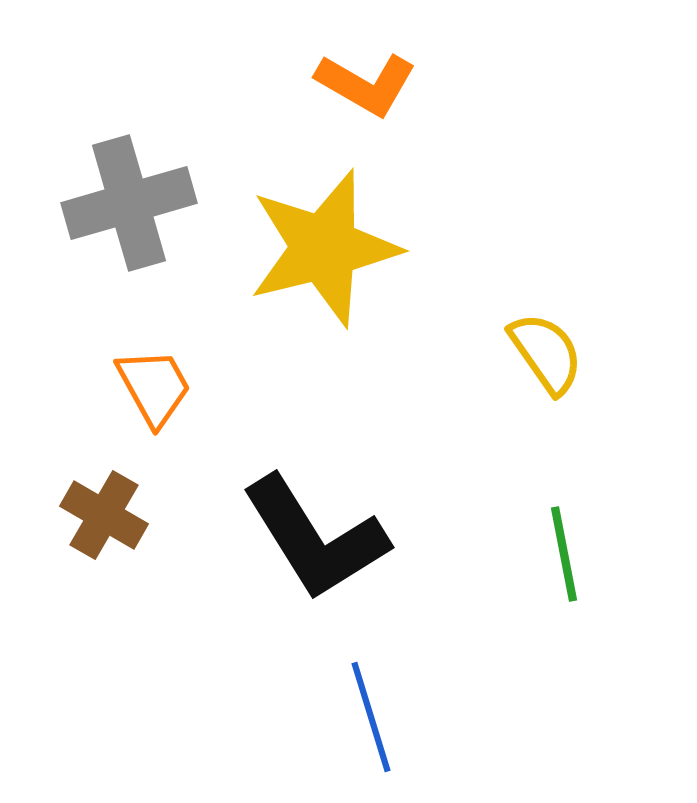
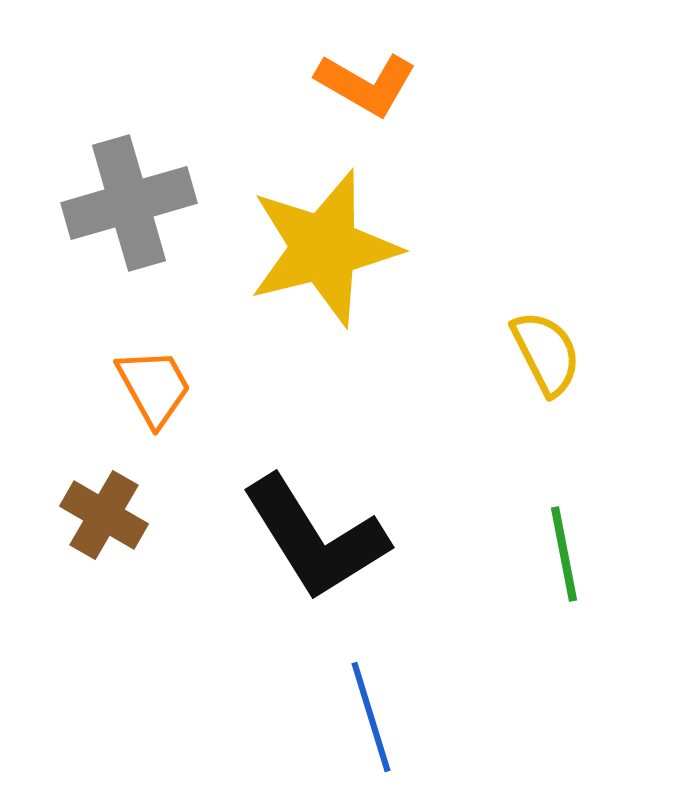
yellow semicircle: rotated 8 degrees clockwise
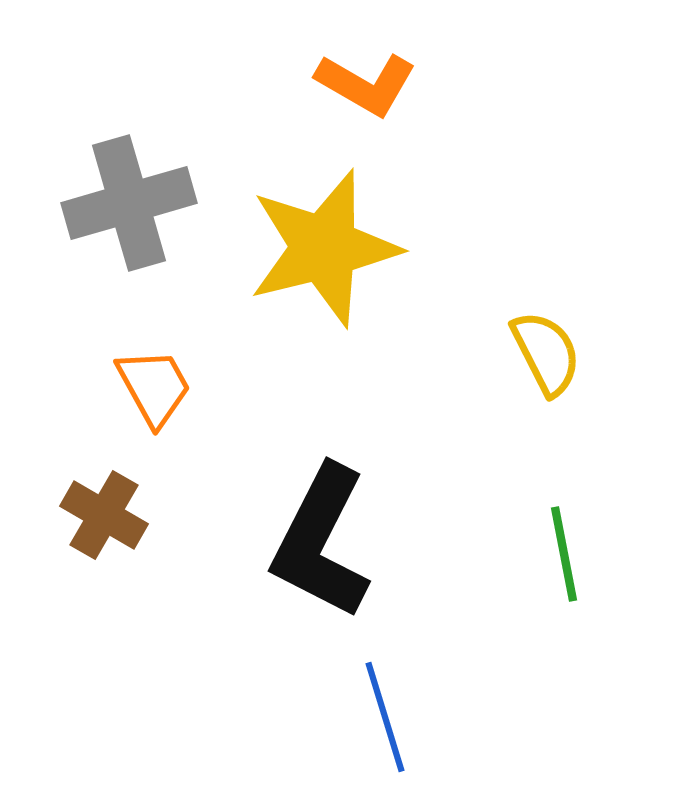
black L-shape: moved 6 px right, 4 px down; rotated 59 degrees clockwise
blue line: moved 14 px right
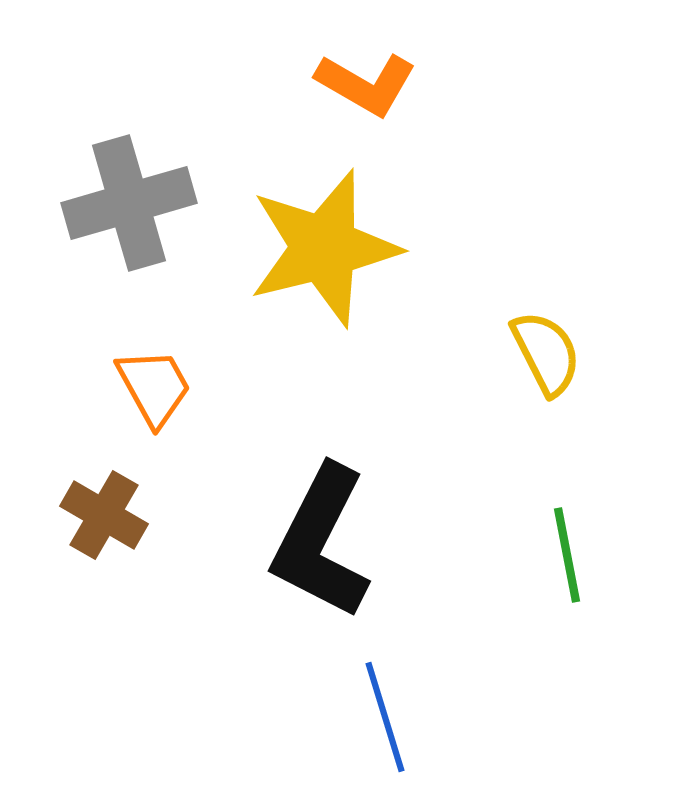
green line: moved 3 px right, 1 px down
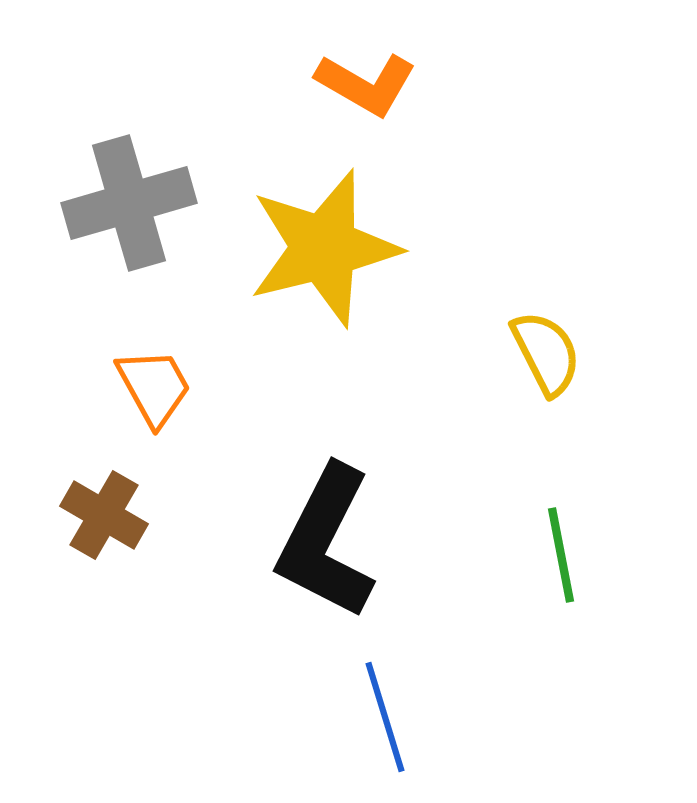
black L-shape: moved 5 px right
green line: moved 6 px left
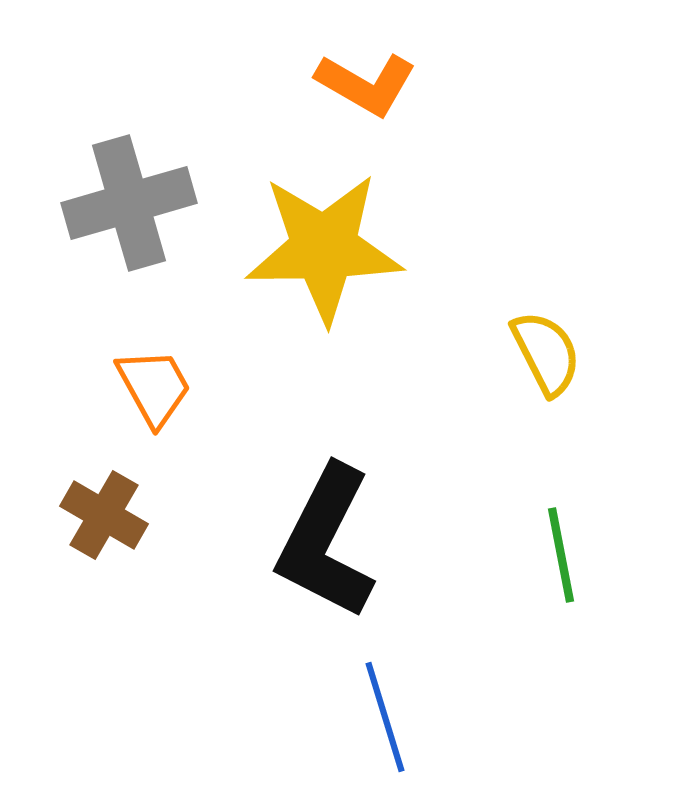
yellow star: rotated 13 degrees clockwise
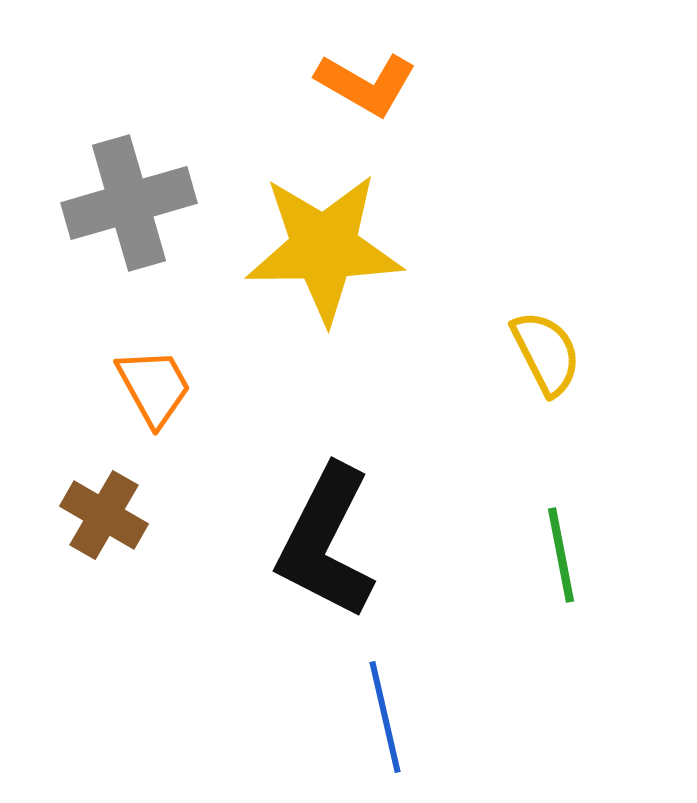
blue line: rotated 4 degrees clockwise
